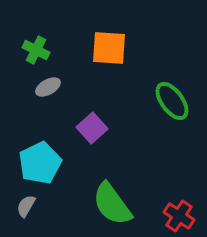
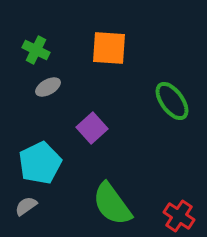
gray semicircle: rotated 25 degrees clockwise
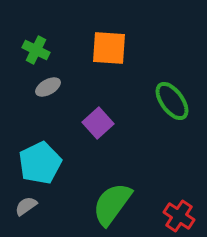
purple square: moved 6 px right, 5 px up
green semicircle: rotated 72 degrees clockwise
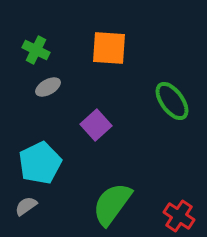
purple square: moved 2 px left, 2 px down
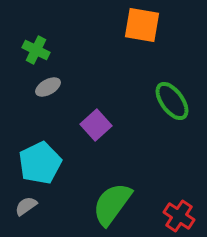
orange square: moved 33 px right, 23 px up; rotated 6 degrees clockwise
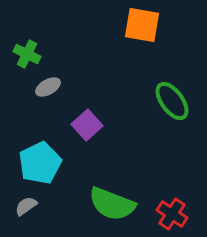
green cross: moved 9 px left, 4 px down
purple square: moved 9 px left
green semicircle: rotated 105 degrees counterclockwise
red cross: moved 7 px left, 2 px up
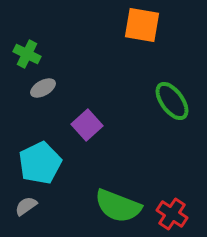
gray ellipse: moved 5 px left, 1 px down
green semicircle: moved 6 px right, 2 px down
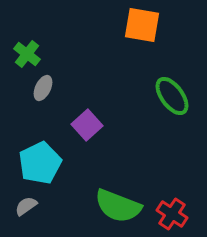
green cross: rotated 12 degrees clockwise
gray ellipse: rotated 35 degrees counterclockwise
green ellipse: moved 5 px up
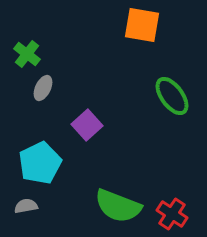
gray semicircle: rotated 25 degrees clockwise
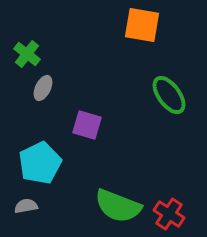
green ellipse: moved 3 px left, 1 px up
purple square: rotated 32 degrees counterclockwise
red cross: moved 3 px left
